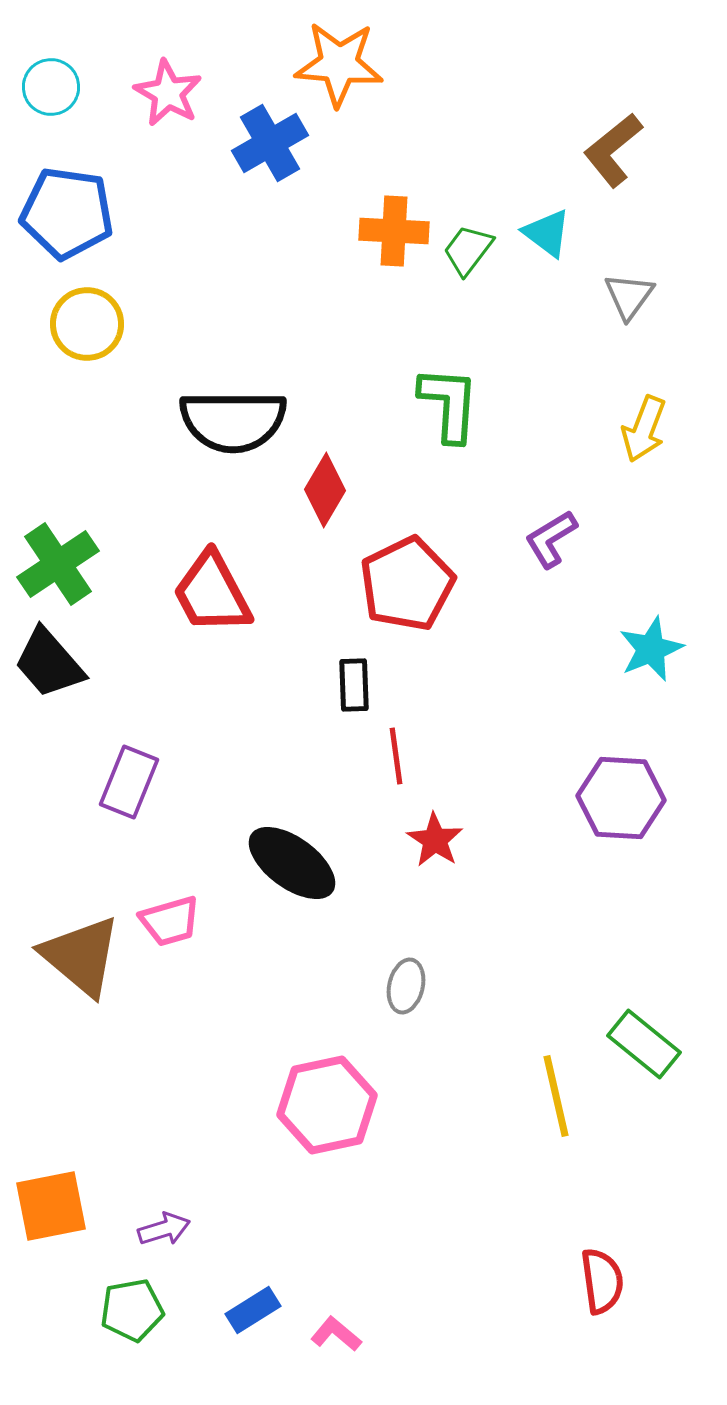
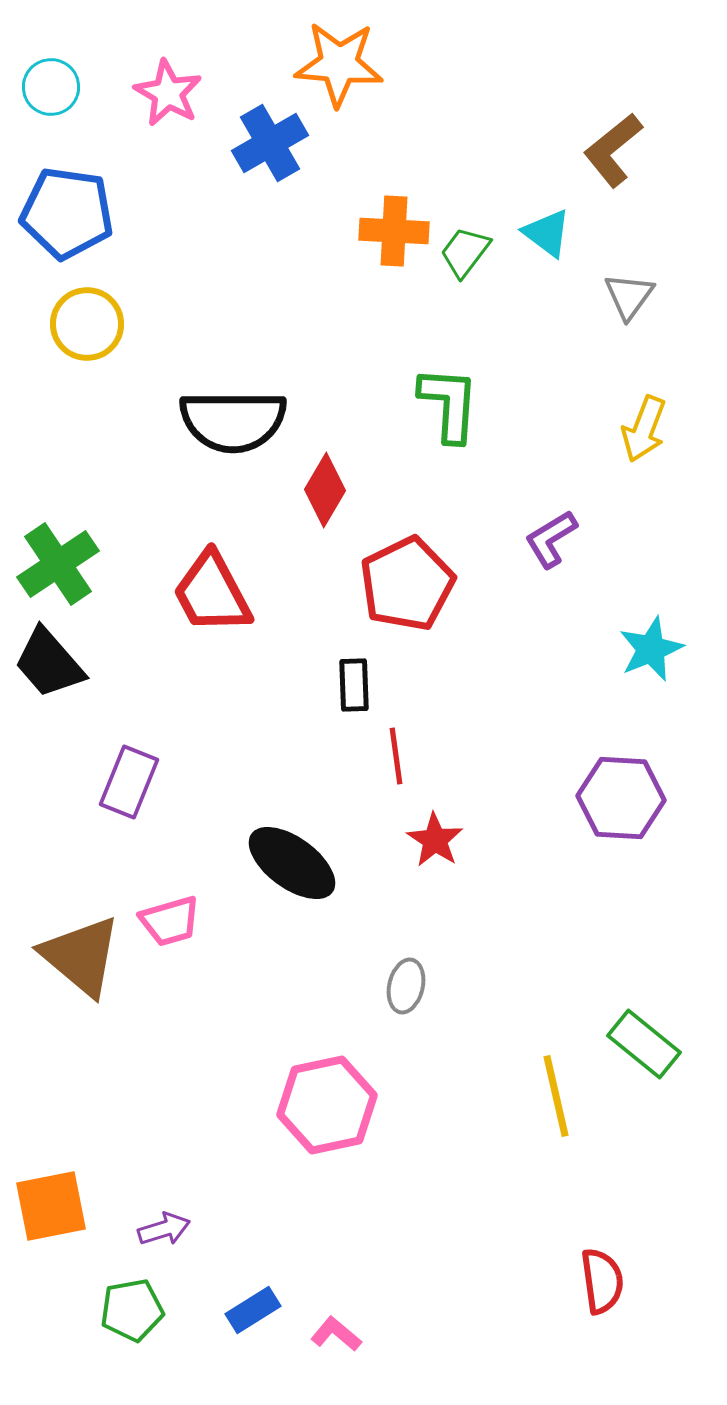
green trapezoid: moved 3 px left, 2 px down
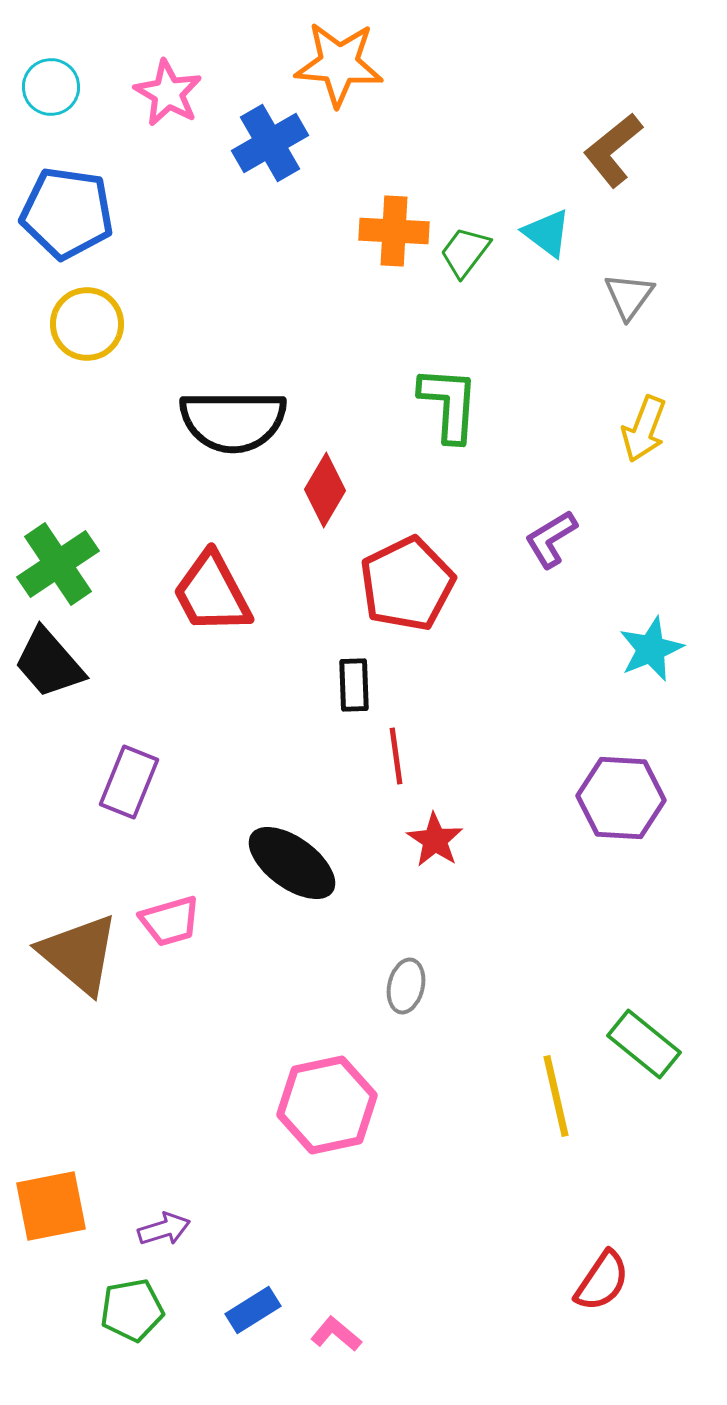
brown triangle: moved 2 px left, 2 px up
red semicircle: rotated 42 degrees clockwise
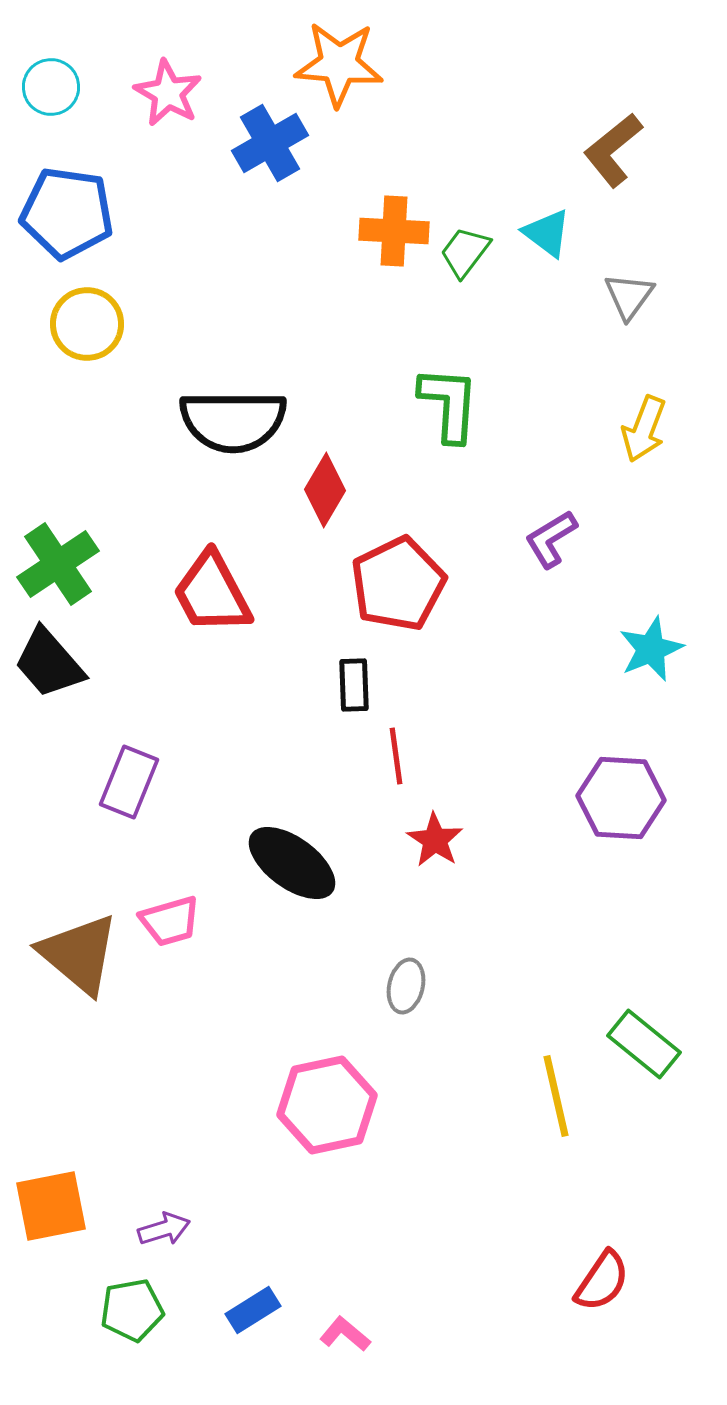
red pentagon: moved 9 px left
pink L-shape: moved 9 px right
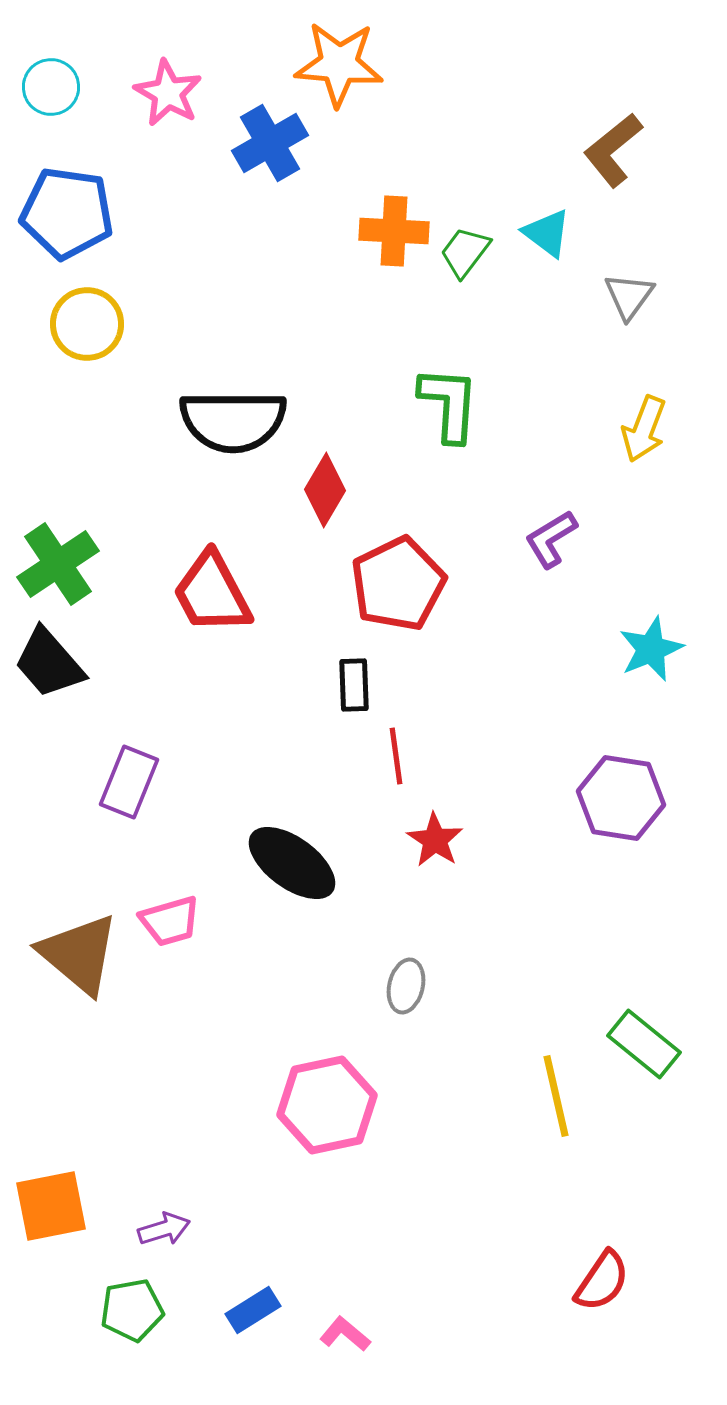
purple hexagon: rotated 6 degrees clockwise
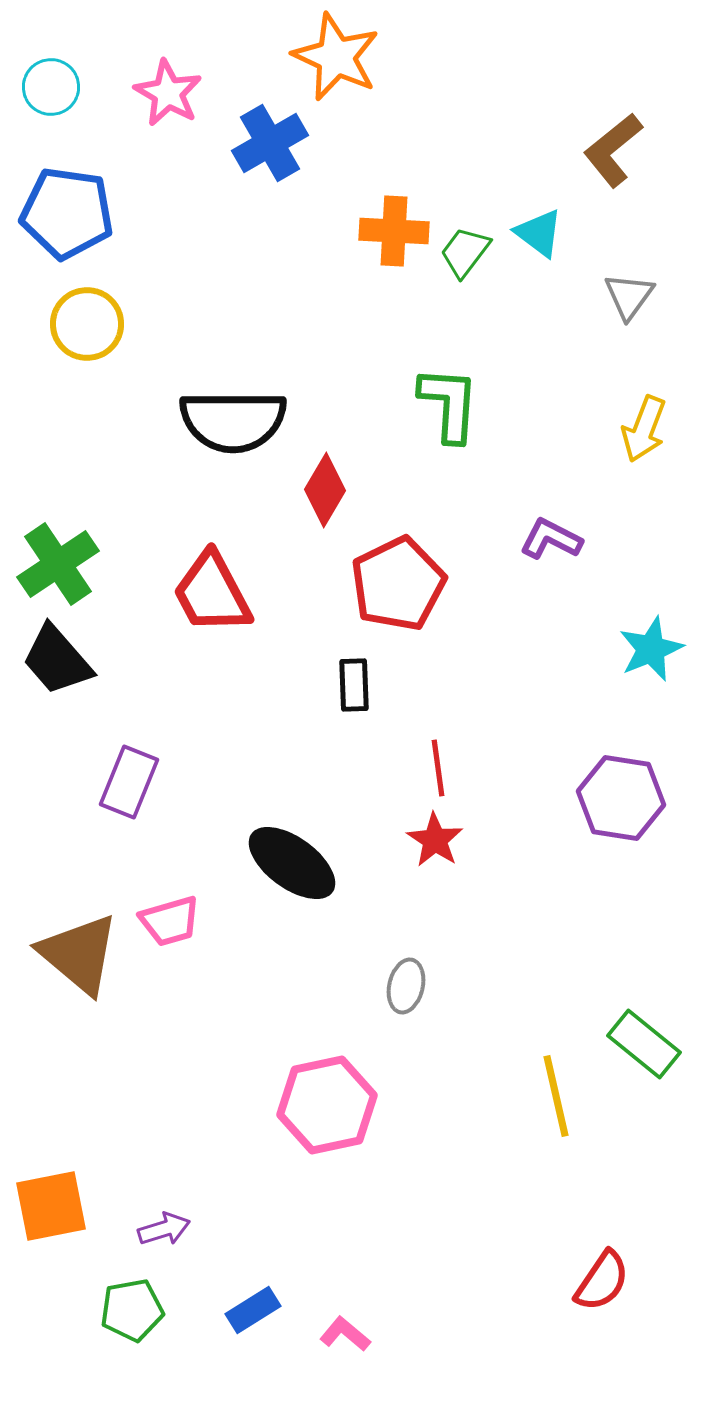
orange star: moved 3 px left, 7 px up; rotated 20 degrees clockwise
cyan triangle: moved 8 px left
purple L-shape: rotated 58 degrees clockwise
black trapezoid: moved 8 px right, 3 px up
red line: moved 42 px right, 12 px down
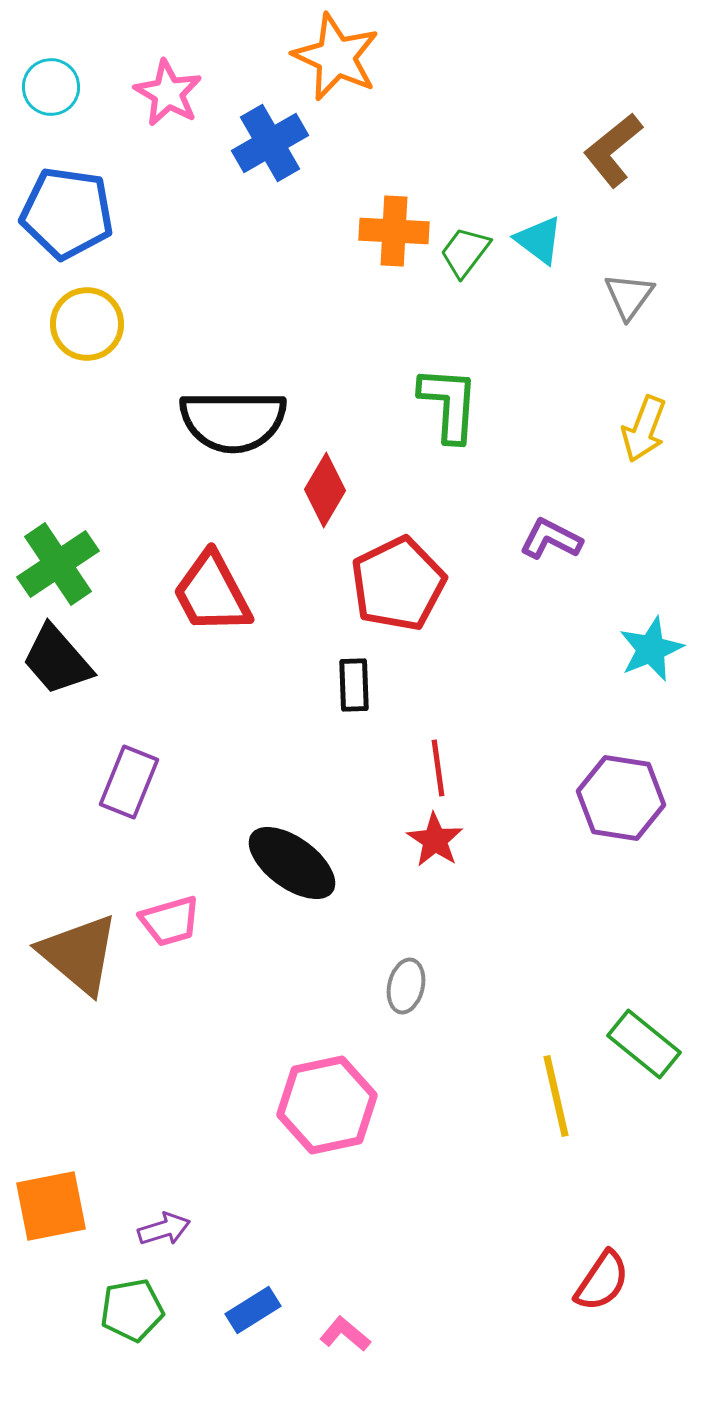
cyan triangle: moved 7 px down
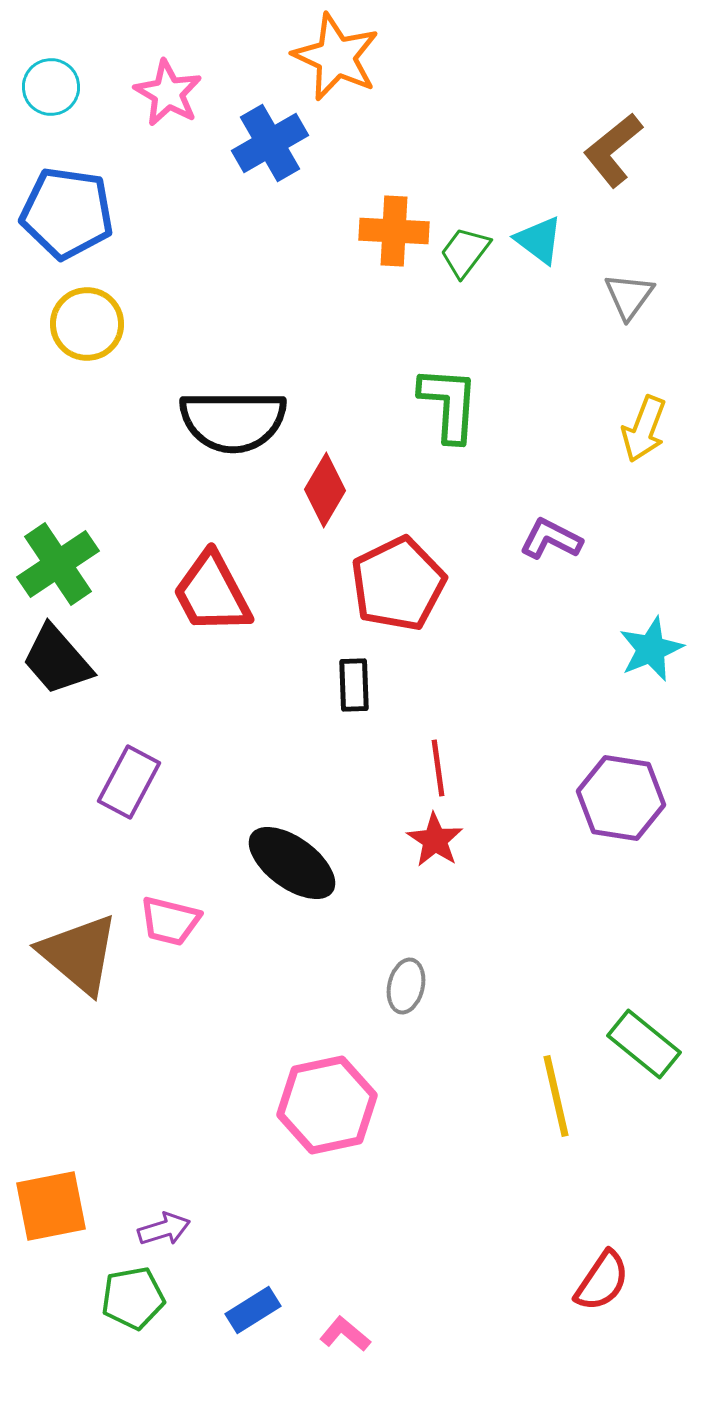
purple rectangle: rotated 6 degrees clockwise
pink trapezoid: rotated 30 degrees clockwise
green pentagon: moved 1 px right, 12 px up
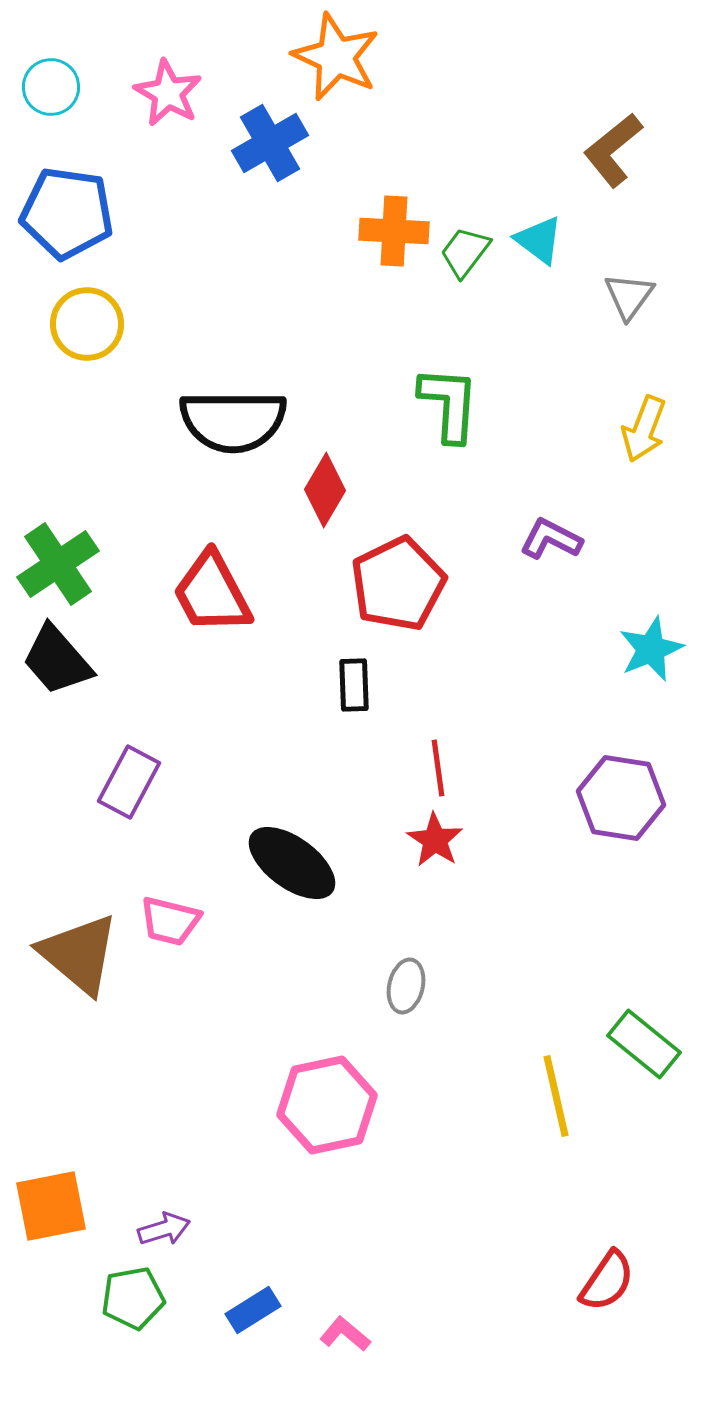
red semicircle: moved 5 px right
